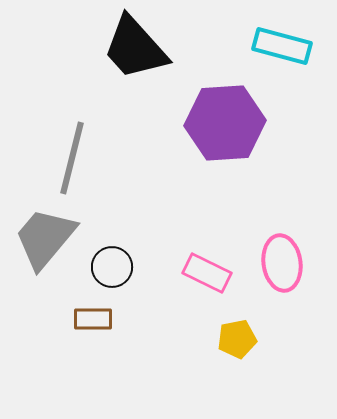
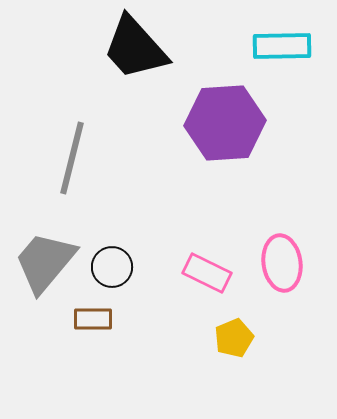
cyan rectangle: rotated 16 degrees counterclockwise
gray trapezoid: moved 24 px down
yellow pentagon: moved 3 px left, 1 px up; rotated 12 degrees counterclockwise
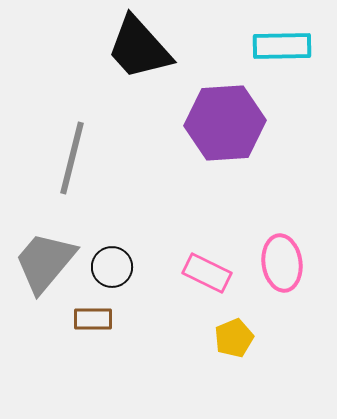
black trapezoid: moved 4 px right
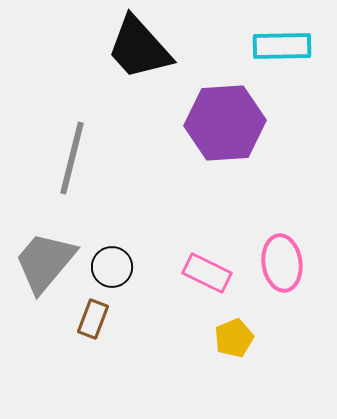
brown rectangle: rotated 69 degrees counterclockwise
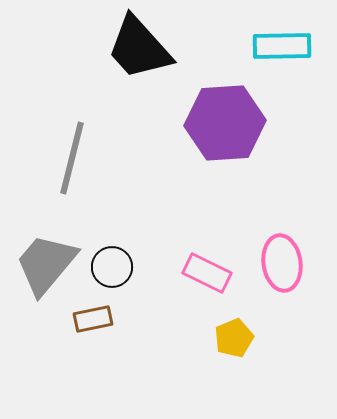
gray trapezoid: moved 1 px right, 2 px down
brown rectangle: rotated 57 degrees clockwise
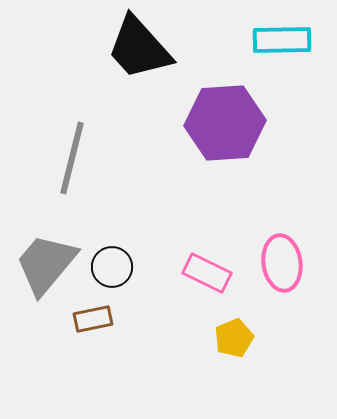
cyan rectangle: moved 6 px up
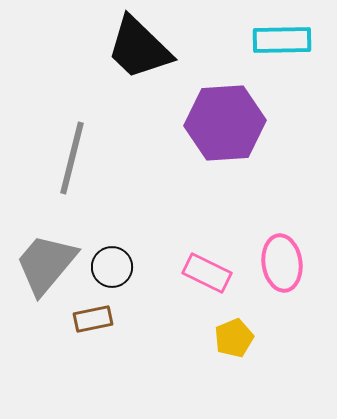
black trapezoid: rotated 4 degrees counterclockwise
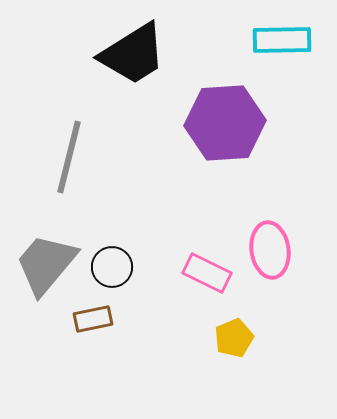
black trapezoid: moved 6 px left, 6 px down; rotated 76 degrees counterclockwise
gray line: moved 3 px left, 1 px up
pink ellipse: moved 12 px left, 13 px up
